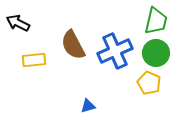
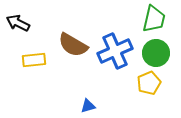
green trapezoid: moved 2 px left, 2 px up
brown semicircle: rotated 32 degrees counterclockwise
yellow pentagon: rotated 25 degrees clockwise
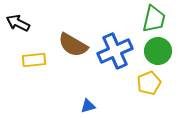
green circle: moved 2 px right, 2 px up
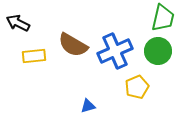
green trapezoid: moved 9 px right, 1 px up
yellow rectangle: moved 4 px up
yellow pentagon: moved 12 px left, 4 px down
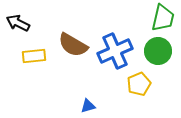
yellow pentagon: moved 2 px right, 3 px up
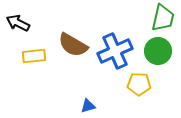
yellow pentagon: rotated 25 degrees clockwise
